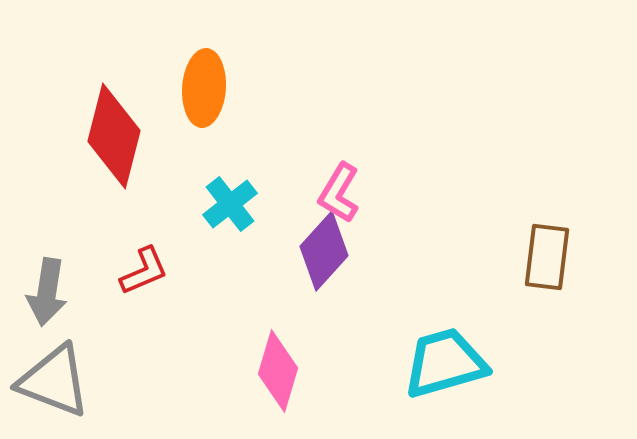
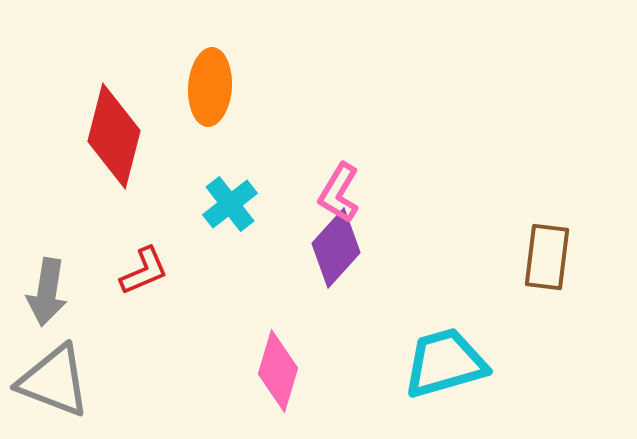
orange ellipse: moved 6 px right, 1 px up
purple diamond: moved 12 px right, 3 px up
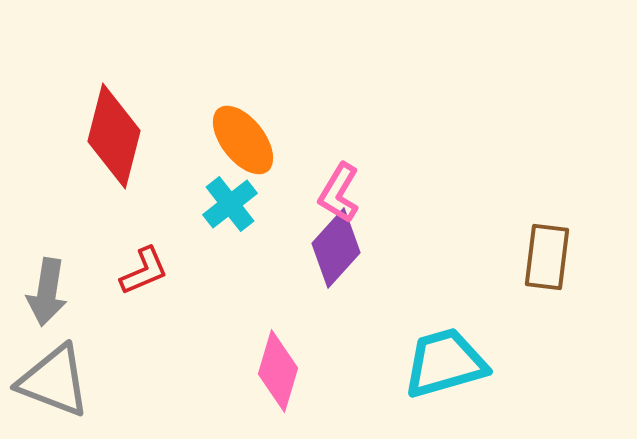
orange ellipse: moved 33 px right, 53 px down; rotated 42 degrees counterclockwise
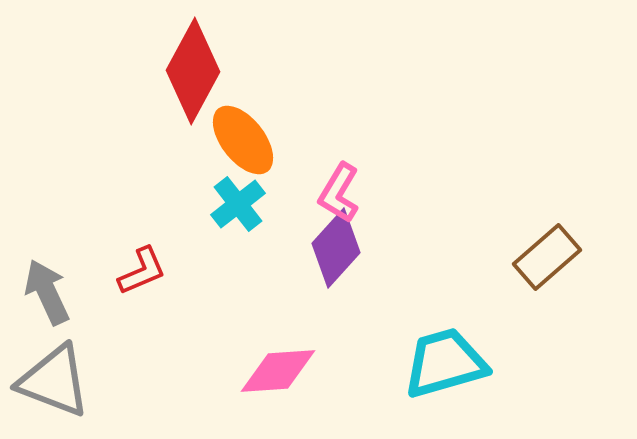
red diamond: moved 79 px right, 65 px up; rotated 14 degrees clockwise
cyan cross: moved 8 px right
brown rectangle: rotated 42 degrees clockwise
red L-shape: moved 2 px left
gray arrow: rotated 146 degrees clockwise
pink diamond: rotated 70 degrees clockwise
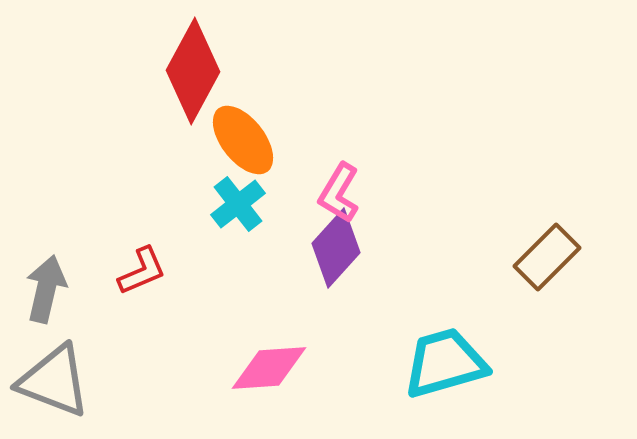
brown rectangle: rotated 4 degrees counterclockwise
gray arrow: moved 1 px left, 3 px up; rotated 38 degrees clockwise
pink diamond: moved 9 px left, 3 px up
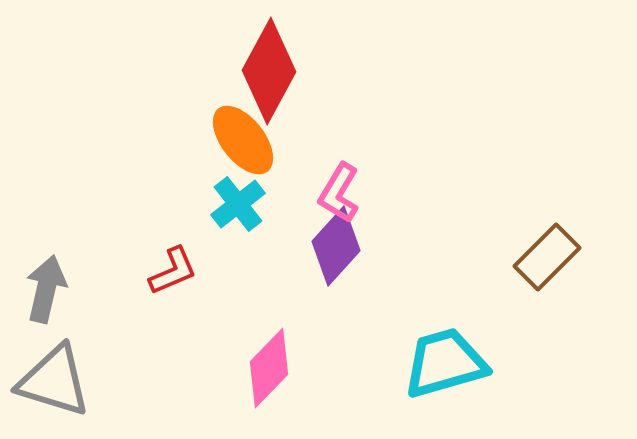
red diamond: moved 76 px right
purple diamond: moved 2 px up
red L-shape: moved 31 px right
pink diamond: rotated 42 degrees counterclockwise
gray triangle: rotated 4 degrees counterclockwise
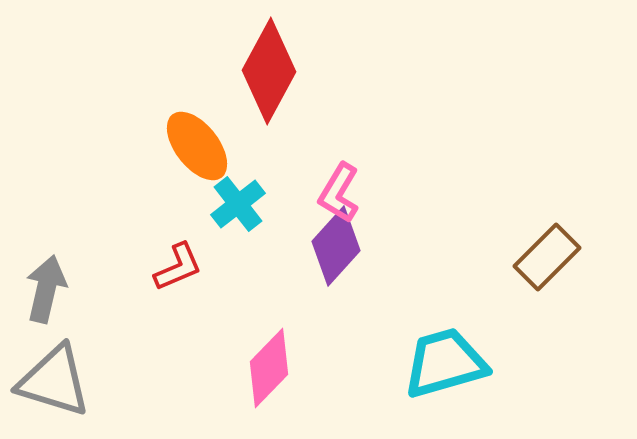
orange ellipse: moved 46 px left, 6 px down
red L-shape: moved 5 px right, 4 px up
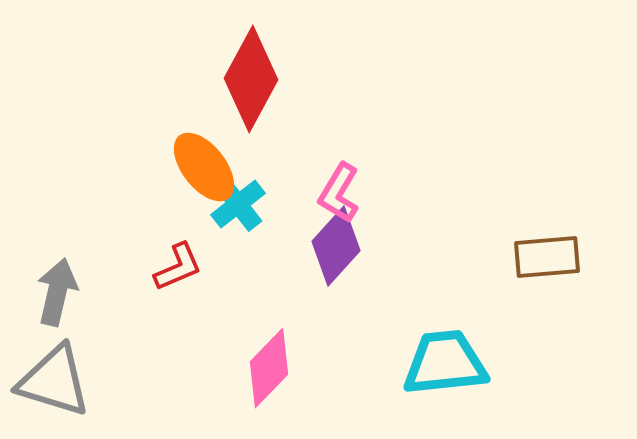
red diamond: moved 18 px left, 8 px down
orange ellipse: moved 7 px right, 21 px down
brown rectangle: rotated 40 degrees clockwise
gray arrow: moved 11 px right, 3 px down
cyan trapezoid: rotated 10 degrees clockwise
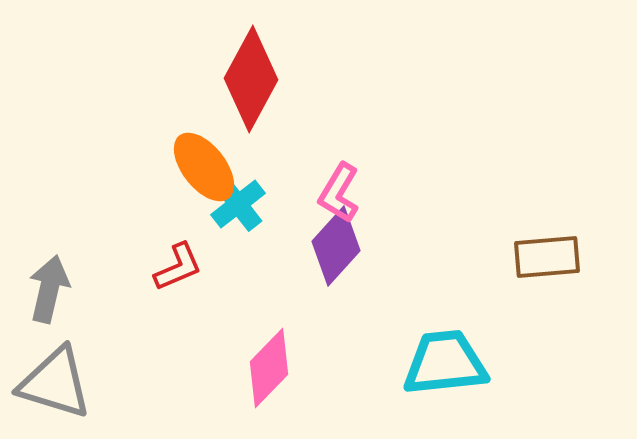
gray arrow: moved 8 px left, 3 px up
gray triangle: moved 1 px right, 2 px down
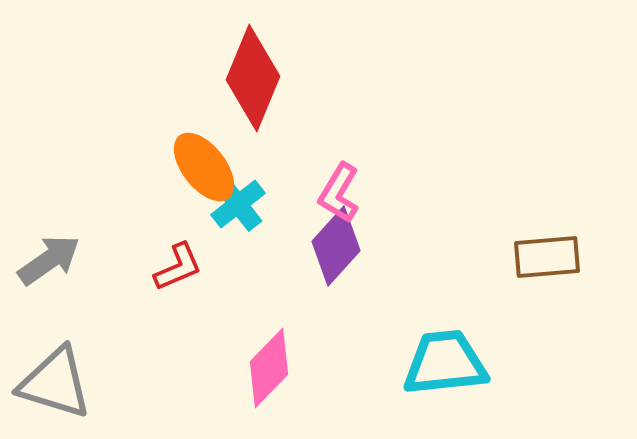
red diamond: moved 2 px right, 1 px up; rotated 6 degrees counterclockwise
gray arrow: moved 29 px up; rotated 42 degrees clockwise
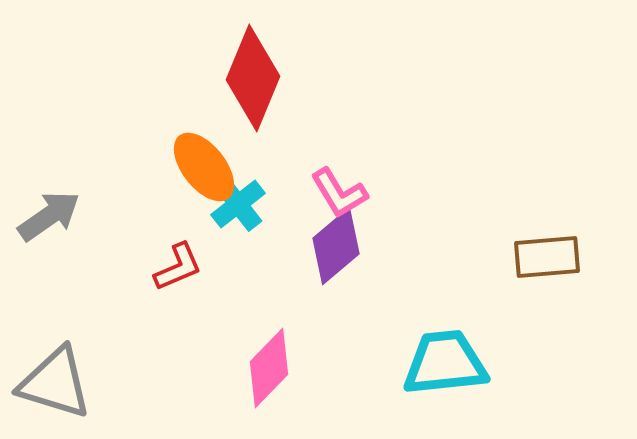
pink L-shape: rotated 62 degrees counterclockwise
purple diamond: rotated 8 degrees clockwise
gray arrow: moved 44 px up
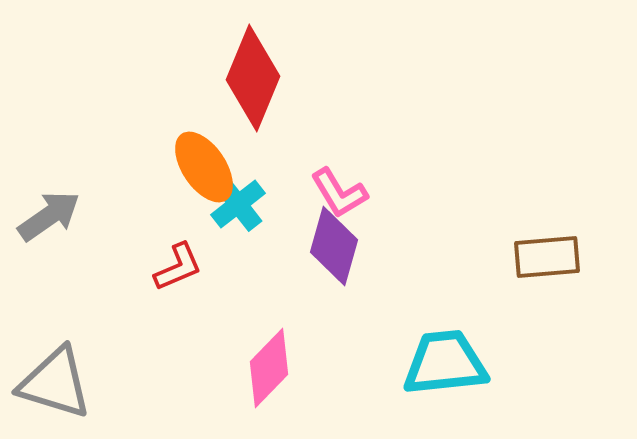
orange ellipse: rotated 4 degrees clockwise
purple diamond: moved 2 px left; rotated 34 degrees counterclockwise
